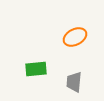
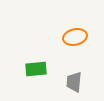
orange ellipse: rotated 15 degrees clockwise
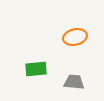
gray trapezoid: rotated 90 degrees clockwise
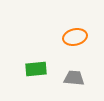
gray trapezoid: moved 4 px up
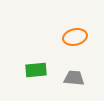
green rectangle: moved 1 px down
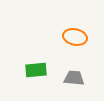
orange ellipse: rotated 25 degrees clockwise
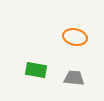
green rectangle: rotated 15 degrees clockwise
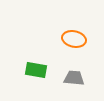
orange ellipse: moved 1 px left, 2 px down
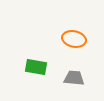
green rectangle: moved 3 px up
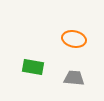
green rectangle: moved 3 px left
